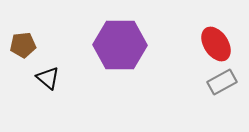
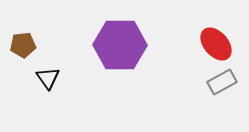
red ellipse: rotated 8 degrees counterclockwise
black triangle: rotated 15 degrees clockwise
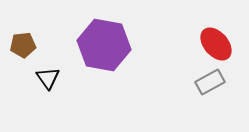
purple hexagon: moved 16 px left; rotated 9 degrees clockwise
gray rectangle: moved 12 px left
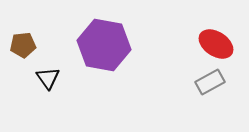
red ellipse: rotated 16 degrees counterclockwise
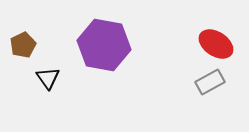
brown pentagon: rotated 20 degrees counterclockwise
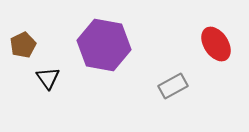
red ellipse: rotated 24 degrees clockwise
gray rectangle: moved 37 px left, 4 px down
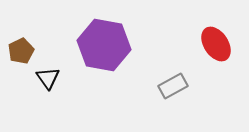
brown pentagon: moved 2 px left, 6 px down
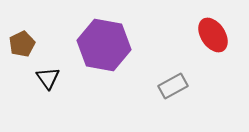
red ellipse: moved 3 px left, 9 px up
brown pentagon: moved 1 px right, 7 px up
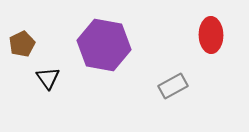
red ellipse: moved 2 px left; rotated 32 degrees clockwise
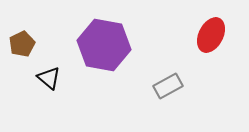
red ellipse: rotated 28 degrees clockwise
black triangle: moved 1 px right; rotated 15 degrees counterclockwise
gray rectangle: moved 5 px left
